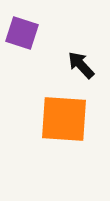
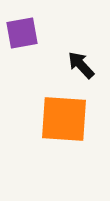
purple square: rotated 28 degrees counterclockwise
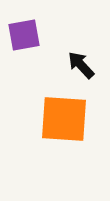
purple square: moved 2 px right, 2 px down
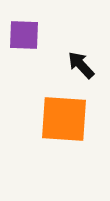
purple square: rotated 12 degrees clockwise
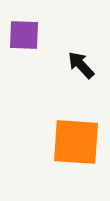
orange square: moved 12 px right, 23 px down
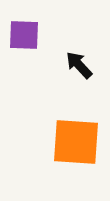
black arrow: moved 2 px left
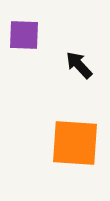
orange square: moved 1 px left, 1 px down
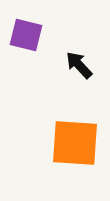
purple square: moved 2 px right; rotated 12 degrees clockwise
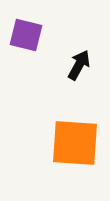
black arrow: rotated 72 degrees clockwise
